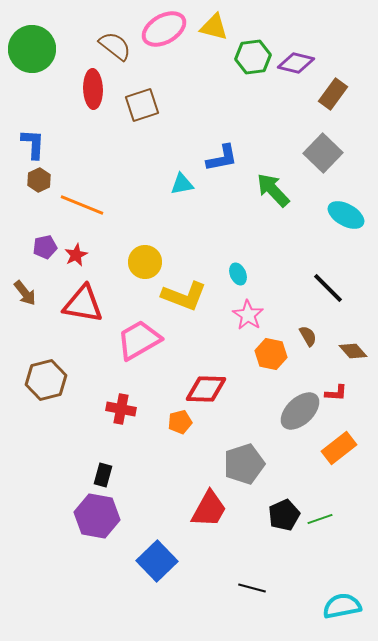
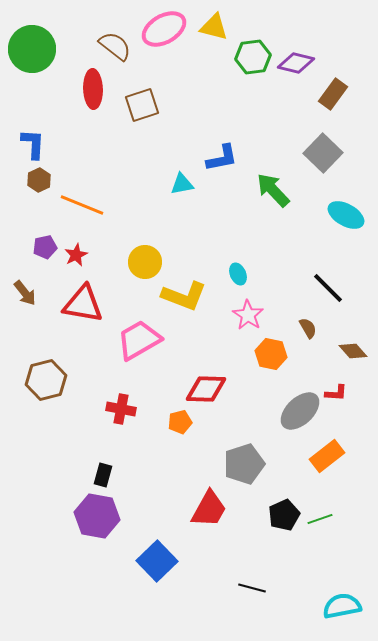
brown semicircle at (308, 336): moved 8 px up
orange rectangle at (339, 448): moved 12 px left, 8 px down
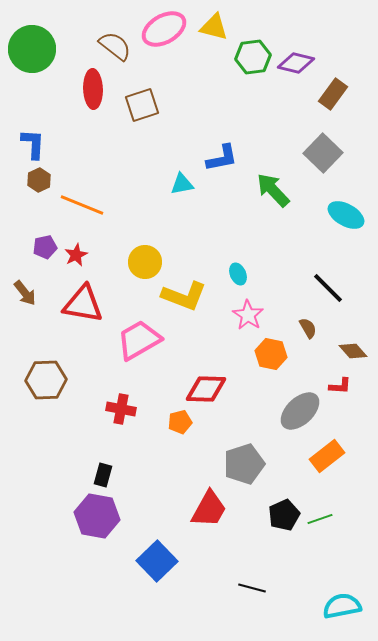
brown hexagon at (46, 380): rotated 12 degrees clockwise
red L-shape at (336, 393): moved 4 px right, 7 px up
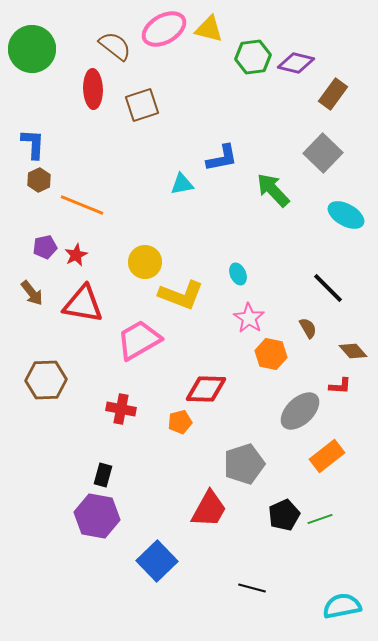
yellow triangle at (214, 27): moved 5 px left, 2 px down
brown arrow at (25, 293): moved 7 px right
yellow L-shape at (184, 296): moved 3 px left, 1 px up
pink star at (248, 315): moved 1 px right, 3 px down
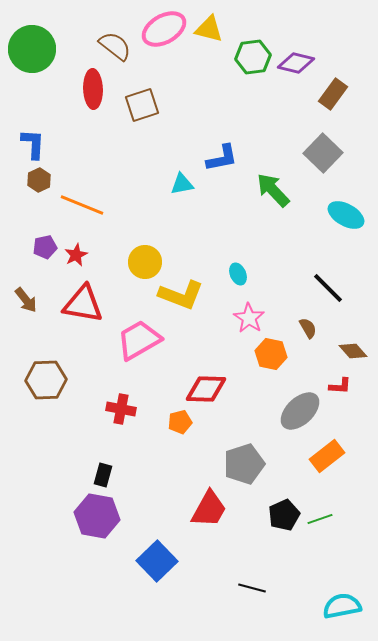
brown arrow at (32, 293): moved 6 px left, 7 px down
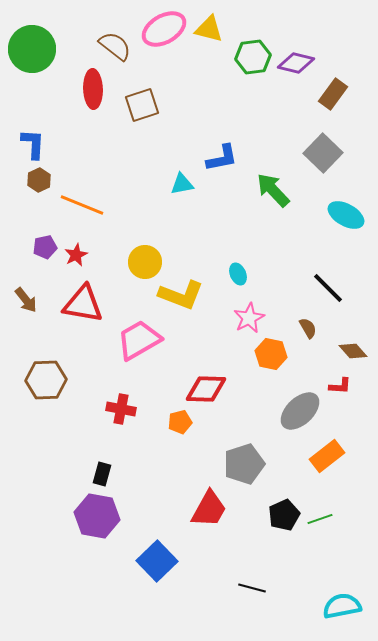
pink star at (249, 318): rotated 12 degrees clockwise
black rectangle at (103, 475): moved 1 px left, 1 px up
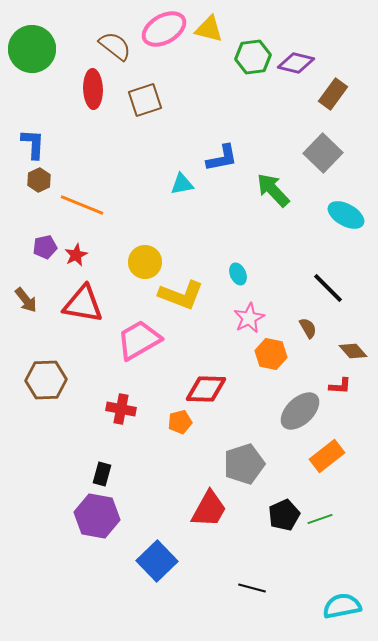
brown square at (142, 105): moved 3 px right, 5 px up
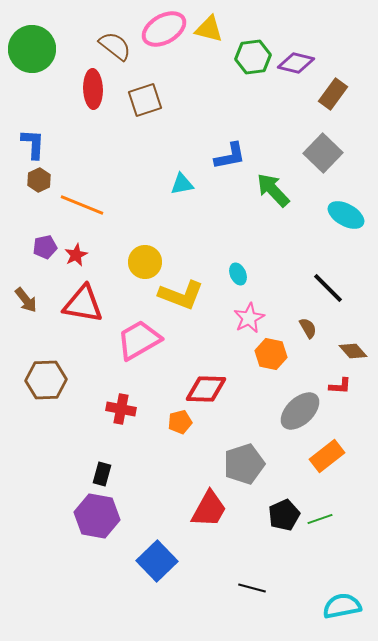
blue L-shape at (222, 158): moved 8 px right, 2 px up
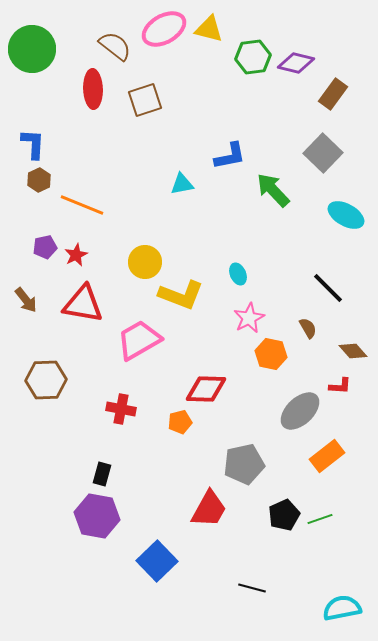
gray pentagon at (244, 464): rotated 6 degrees clockwise
cyan semicircle at (342, 606): moved 2 px down
